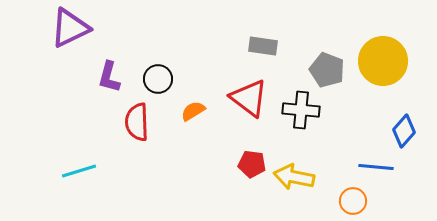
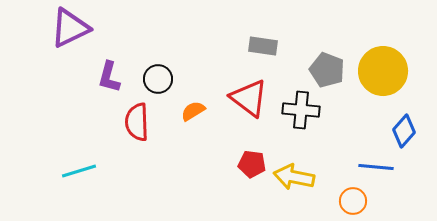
yellow circle: moved 10 px down
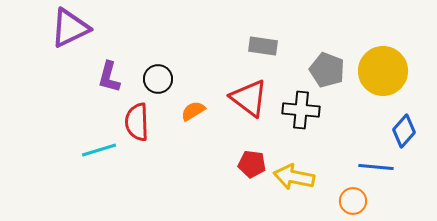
cyan line: moved 20 px right, 21 px up
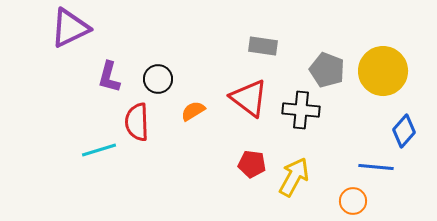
yellow arrow: rotated 108 degrees clockwise
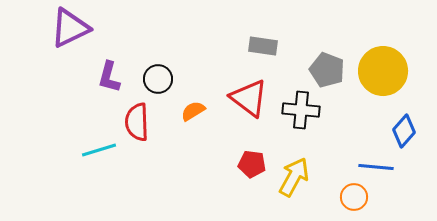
orange circle: moved 1 px right, 4 px up
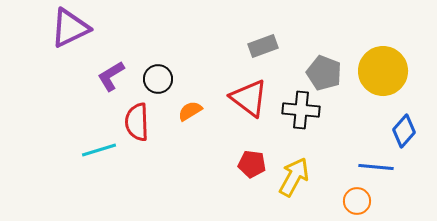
gray rectangle: rotated 28 degrees counterclockwise
gray pentagon: moved 3 px left, 3 px down
purple L-shape: moved 2 px right, 1 px up; rotated 44 degrees clockwise
orange semicircle: moved 3 px left
orange circle: moved 3 px right, 4 px down
